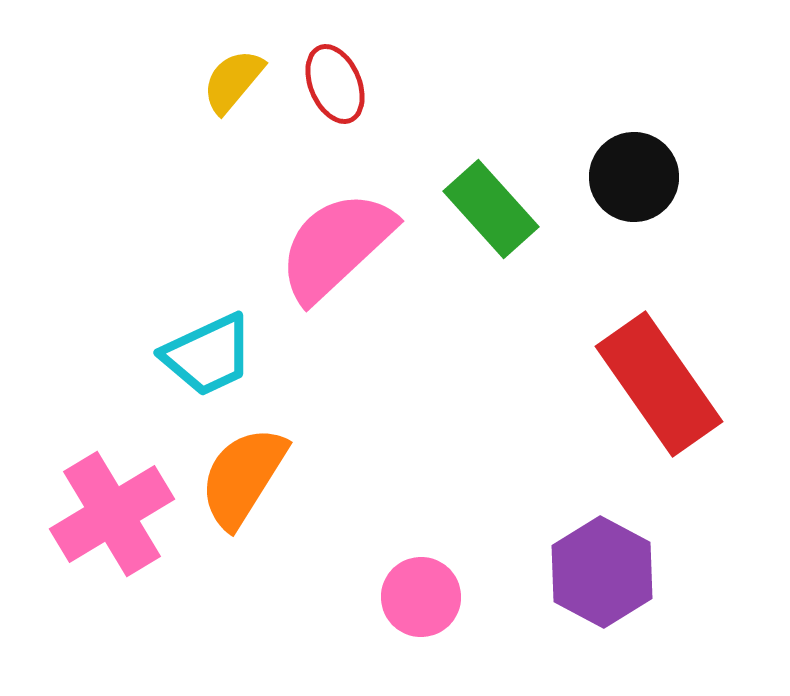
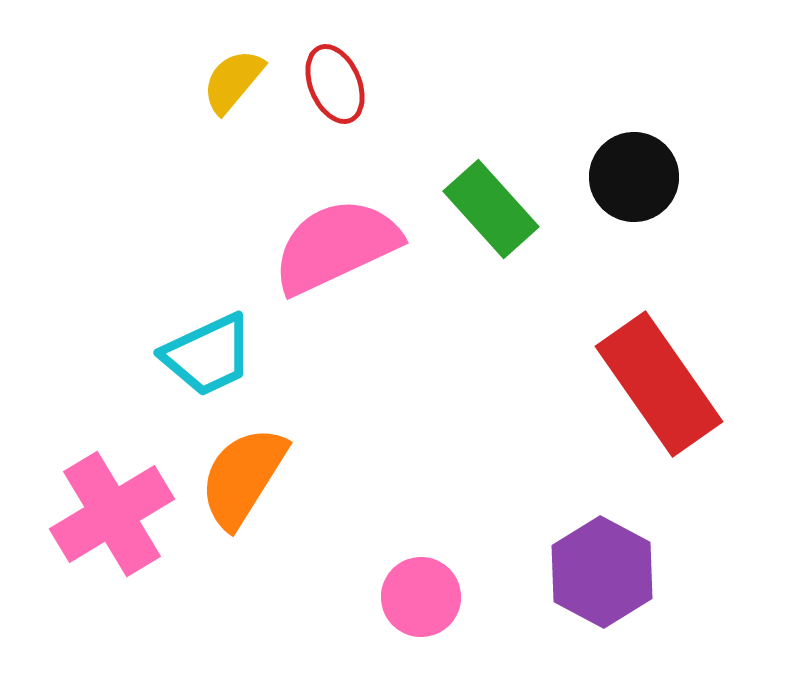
pink semicircle: rotated 18 degrees clockwise
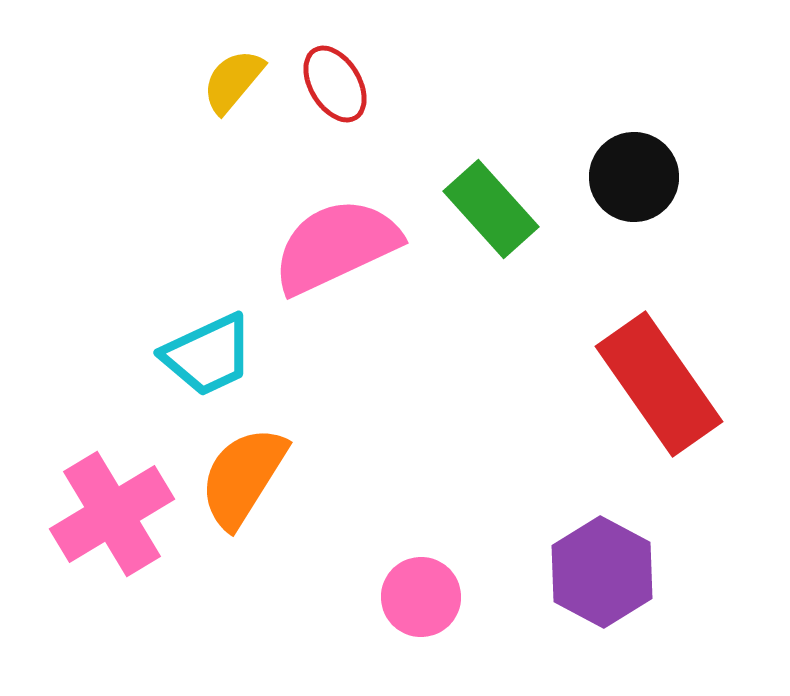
red ellipse: rotated 8 degrees counterclockwise
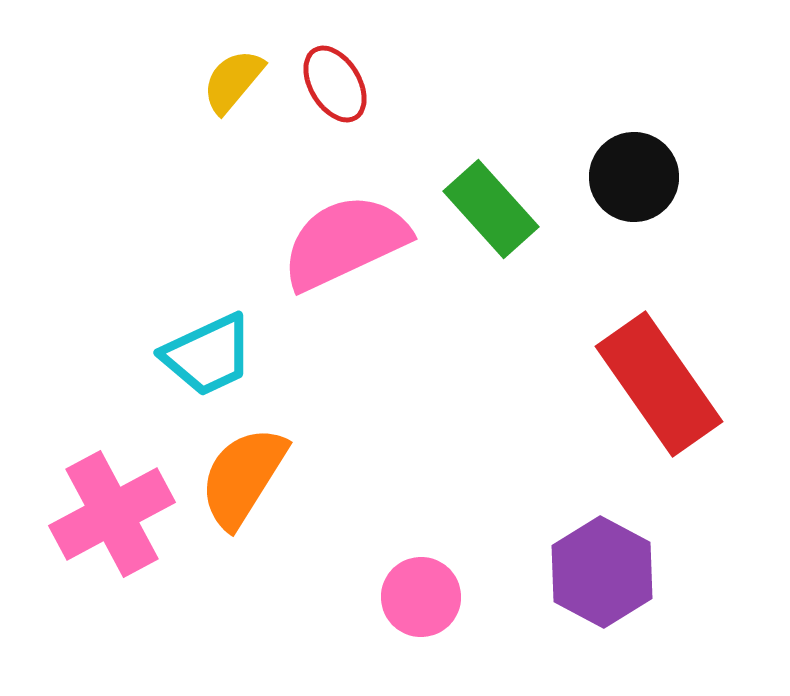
pink semicircle: moved 9 px right, 4 px up
pink cross: rotated 3 degrees clockwise
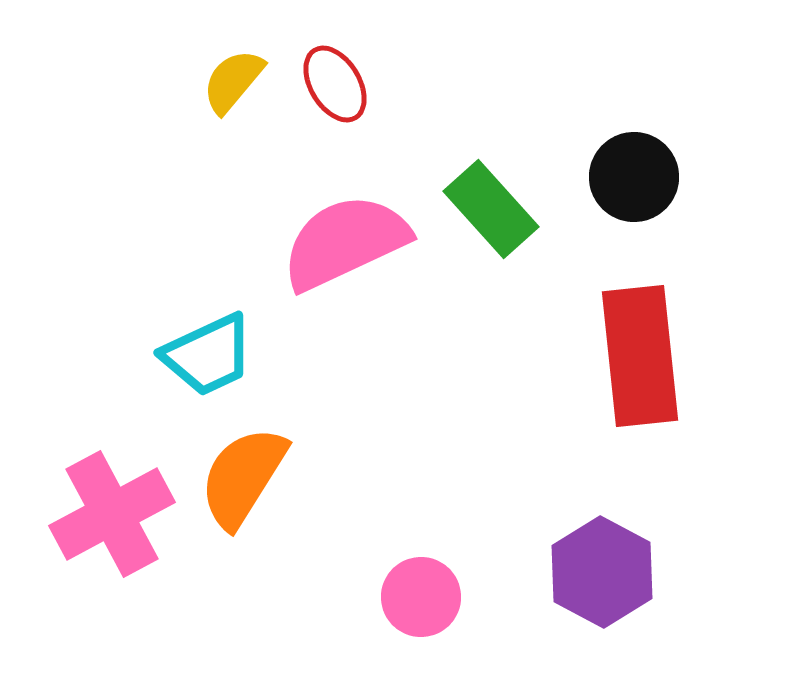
red rectangle: moved 19 px left, 28 px up; rotated 29 degrees clockwise
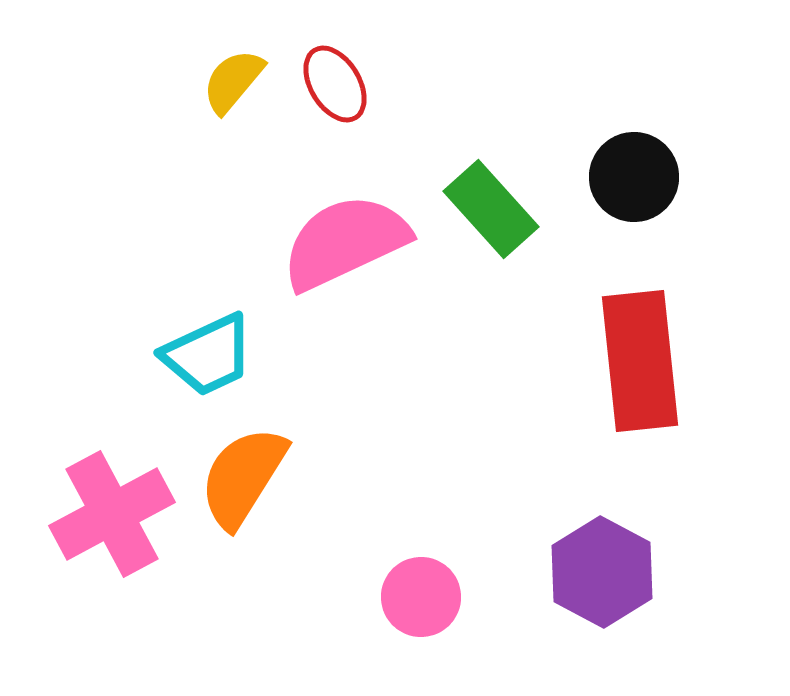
red rectangle: moved 5 px down
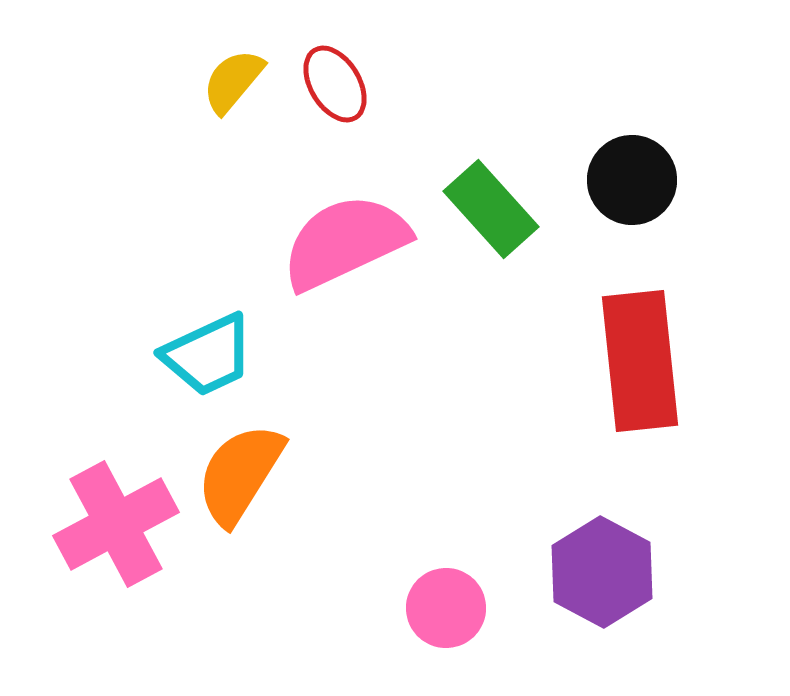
black circle: moved 2 px left, 3 px down
orange semicircle: moved 3 px left, 3 px up
pink cross: moved 4 px right, 10 px down
pink circle: moved 25 px right, 11 px down
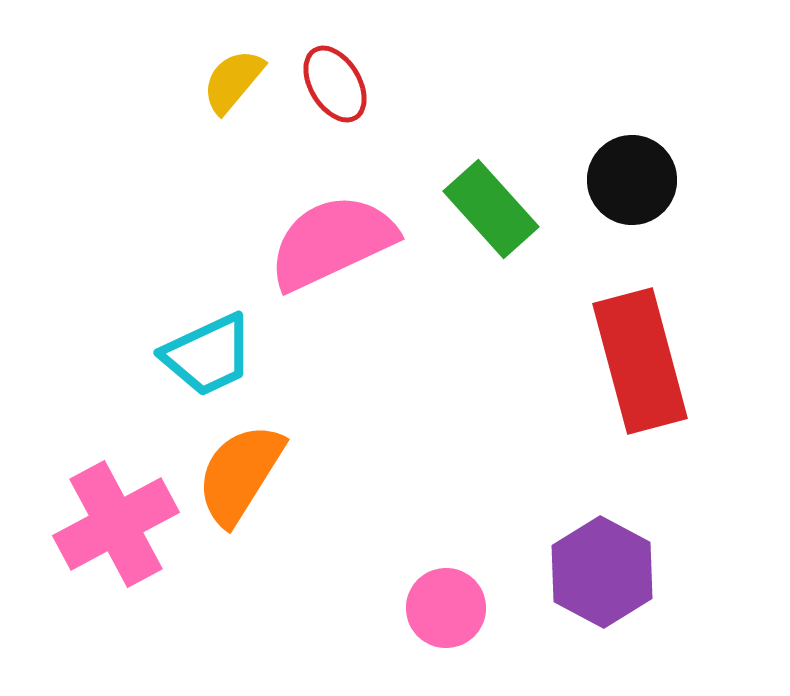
pink semicircle: moved 13 px left
red rectangle: rotated 9 degrees counterclockwise
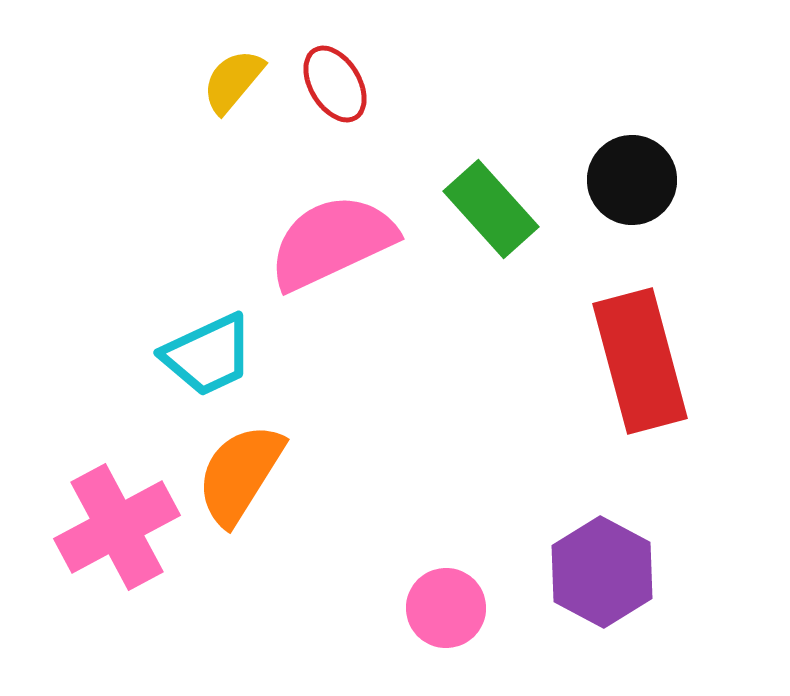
pink cross: moved 1 px right, 3 px down
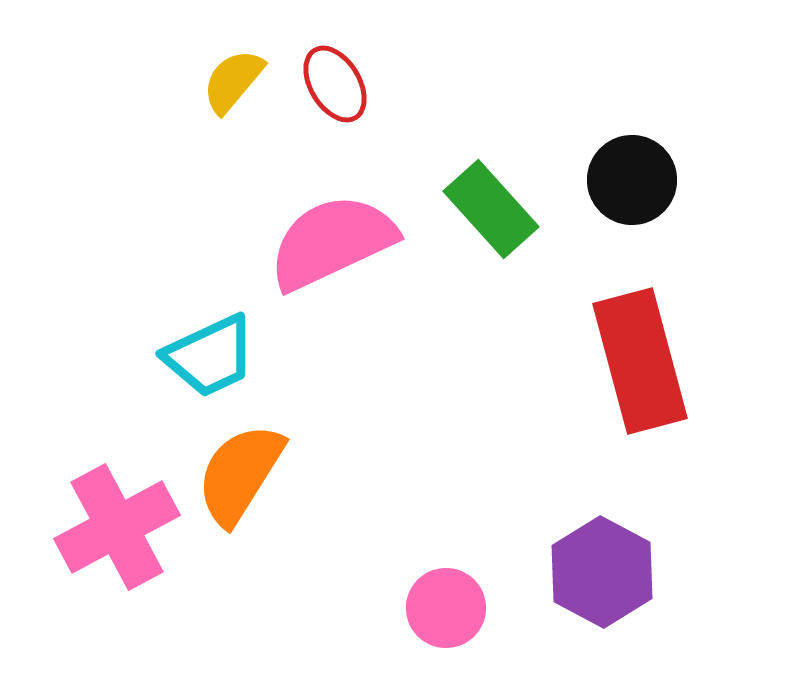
cyan trapezoid: moved 2 px right, 1 px down
